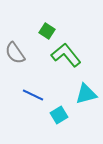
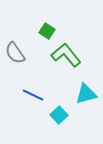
cyan square: rotated 12 degrees counterclockwise
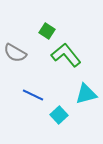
gray semicircle: rotated 25 degrees counterclockwise
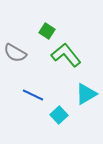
cyan triangle: rotated 15 degrees counterclockwise
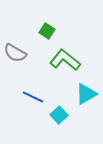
green L-shape: moved 1 px left, 5 px down; rotated 12 degrees counterclockwise
blue line: moved 2 px down
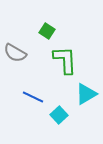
green L-shape: rotated 48 degrees clockwise
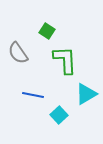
gray semicircle: moved 3 px right; rotated 25 degrees clockwise
blue line: moved 2 px up; rotated 15 degrees counterclockwise
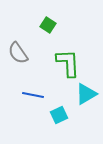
green square: moved 1 px right, 6 px up
green L-shape: moved 3 px right, 3 px down
cyan square: rotated 18 degrees clockwise
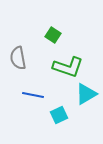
green square: moved 5 px right, 10 px down
gray semicircle: moved 5 px down; rotated 25 degrees clockwise
green L-shape: moved 4 px down; rotated 112 degrees clockwise
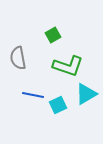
green square: rotated 28 degrees clockwise
green L-shape: moved 1 px up
cyan square: moved 1 px left, 10 px up
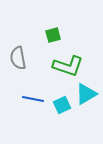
green square: rotated 14 degrees clockwise
blue line: moved 4 px down
cyan square: moved 4 px right
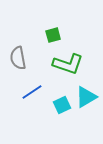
green L-shape: moved 2 px up
cyan triangle: moved 3 px down
blue line: moved 1 px left, 7 px up; rotated 45 degrees counterclockwise
